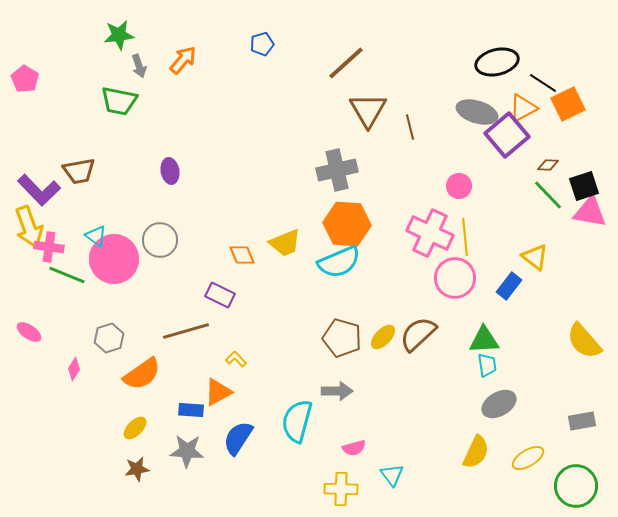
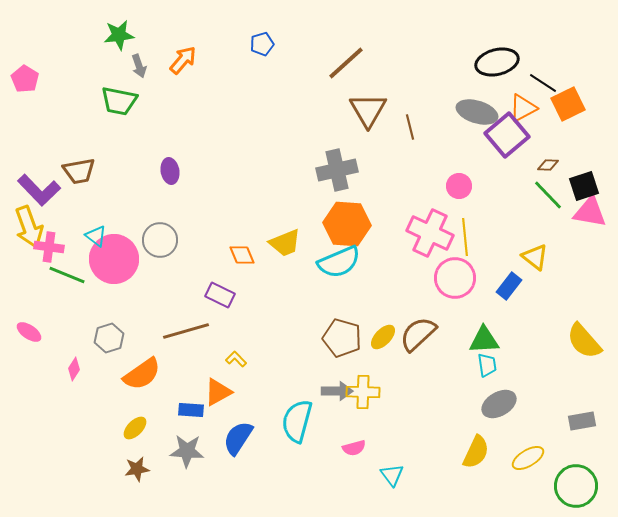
yellow cross at (341, 489): moved 22 px right, 97 px up
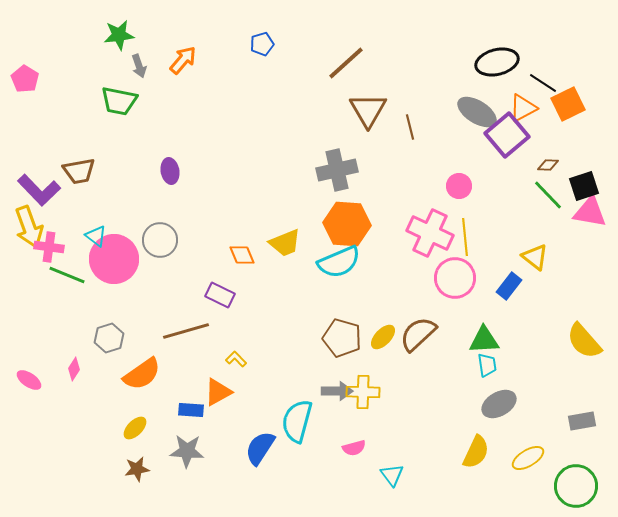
gray ellipse at (477, 112): rotated 15 degrees clockwise
pink ellipse at (29, 332): moved 48 px down
blue semicircle at (238, 438): moved 22 px right, 10 px down
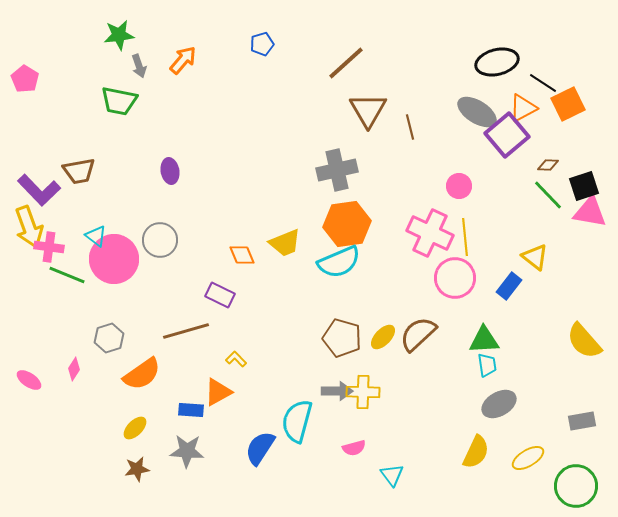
orange hexagon at (347, 224): rotated 12 degrees counterclockwise
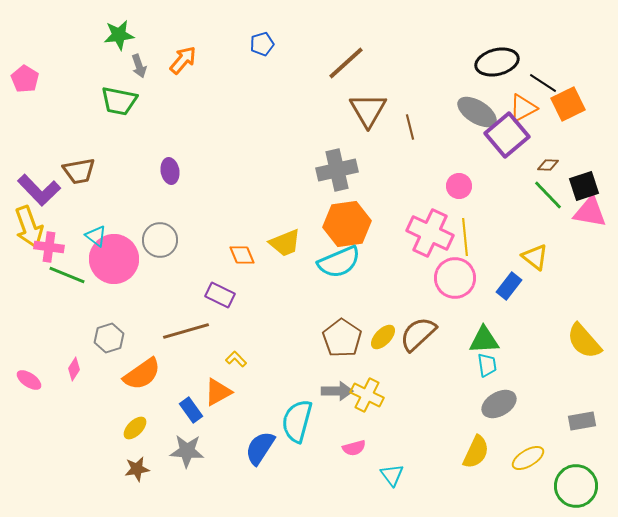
brown pentagon at (342, 338): rotated 18 degrees clockwise
yellow cross at (363, 392): moved 4 px right, 3 px down; rotated 24 degrees clockwise
blue rectangle at (191, 410): rotated 50 degrees clockwise
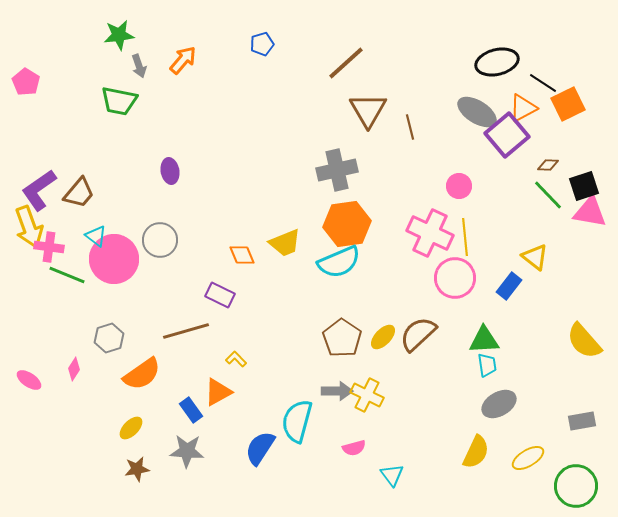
pink pentagon at (25, 79): moved 1 px right, 3 px down
brown trapezoid at (79, 171): moved 22 px down; rotated 40 degrees counterclockwise
purple L-shape at (39, 190): rotated 99 degrees clockwise
yellow ellipse at (135, 428): moved 4 px left
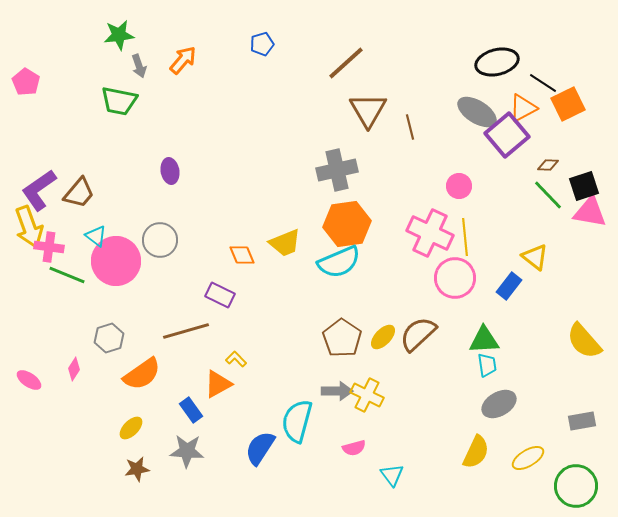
pink circle at (114, 259): moved 2 px right, 2 px down
orange triangle at (218, 392): moved 8 px up
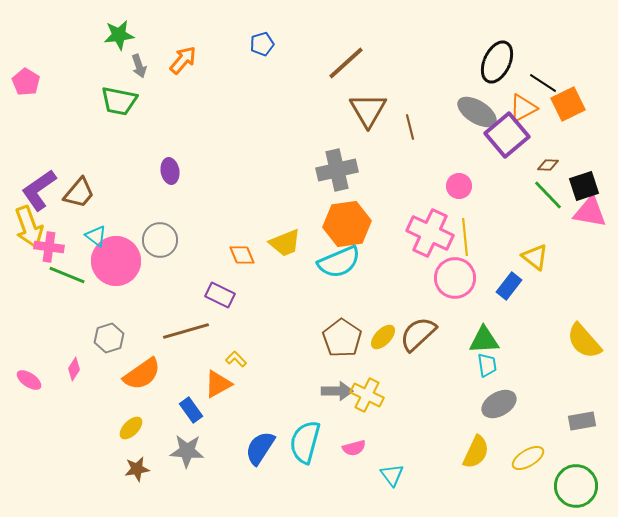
black ellipse at (497, 62): rotated 51 degrees counterclockwise
cyan semicircle at (297, 421): moved 8 px right, 21 px down
